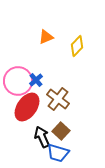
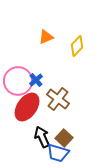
brown square: moved 3 px right, 7 px down
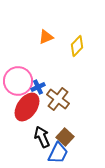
blue cross: moved 2 px right, 7 px down; rotated 16 degrees clockwise
brown square: moved 1 px right, 1 px up
blue trapezoid: rotated 80 degrees counterclockwise
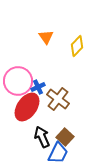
orange triangle: rotated 42 degrees counterclockwise
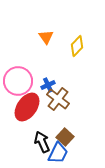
blue cross: moved 10 px right, 2 px up
black arrow: moved 5 px down
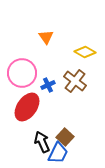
yellow diamond: moved 8 px right, 6 px down; rotated 75 degrees clockwise
pink circle: moved 4 px right, 8 px up
brown cross: moved 17 px right, 18 px up
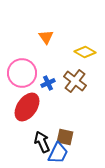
blue cross: moved 2 px up
brown square: rotated 30 degrees counterclockwise
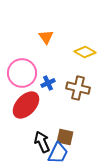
brown cross: moved 3 px right, 7 px down; rotated 25 degrees counterclockwise
red ellipse: moved 1 px left, 2 px up; rotated 8 degrees clockwise
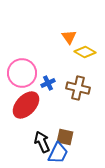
orange triangle: moved 23 px right
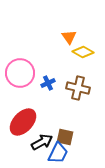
yellow diamond: moved 2 px left
pink circle: moved 2 px left
red ellipse: moved 3 px left, 17 px down
black arrow: rotated 85 degrees clockwise
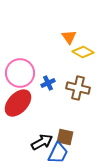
red ellipse: moved 5 px left, 19 px up
